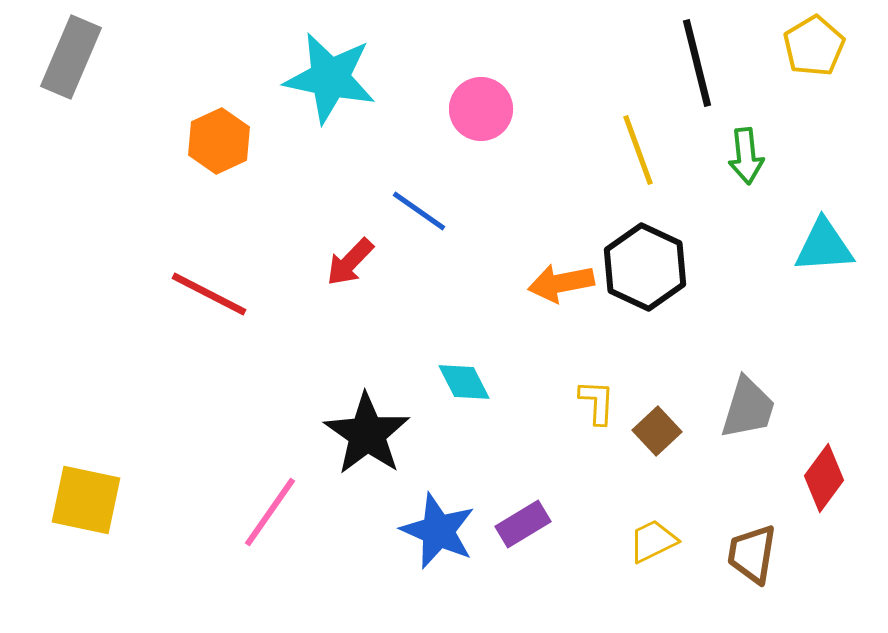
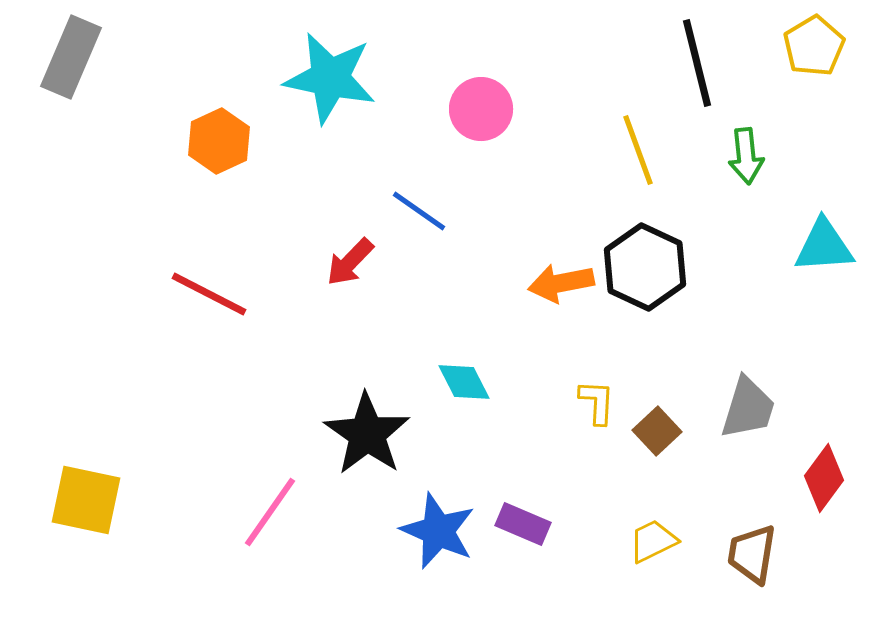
purple rectangle: rotated 54 degrees clockwise
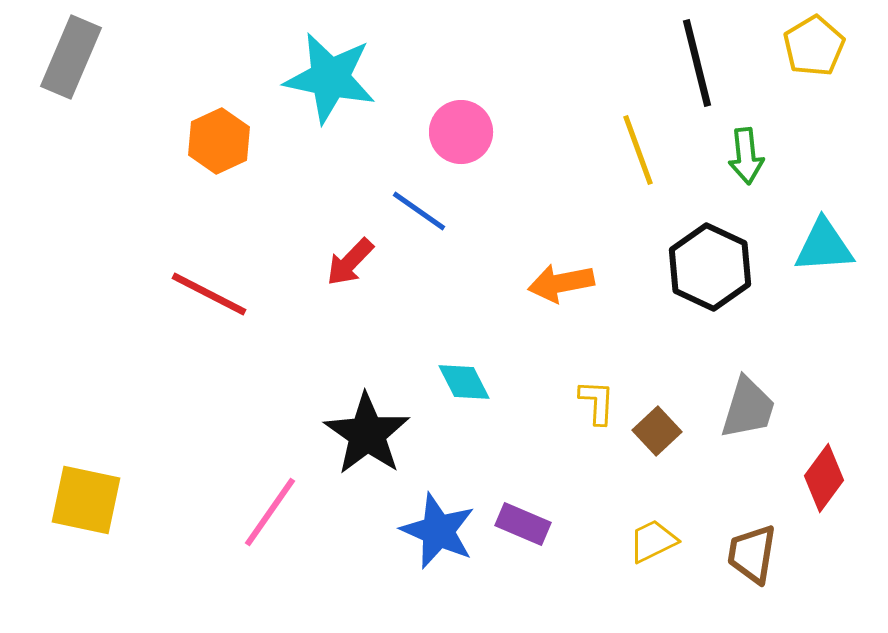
pink circle: moved 20 px left, 23 px down
black hexagon: moved 65 px right
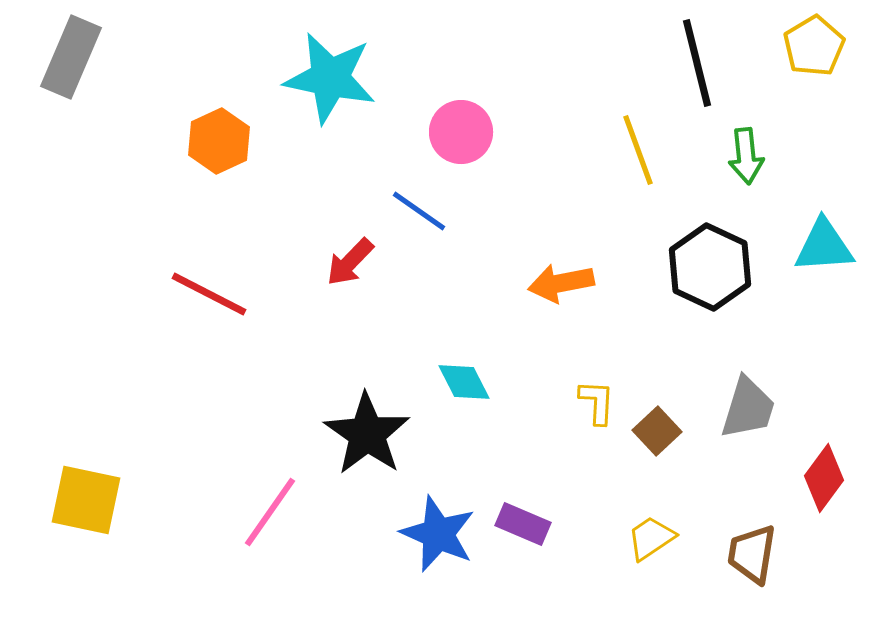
blue star: moved 3 px down
yellow trapezoid: moved 2 px left, 3 px up; rotated 8 degrees counterclockwise
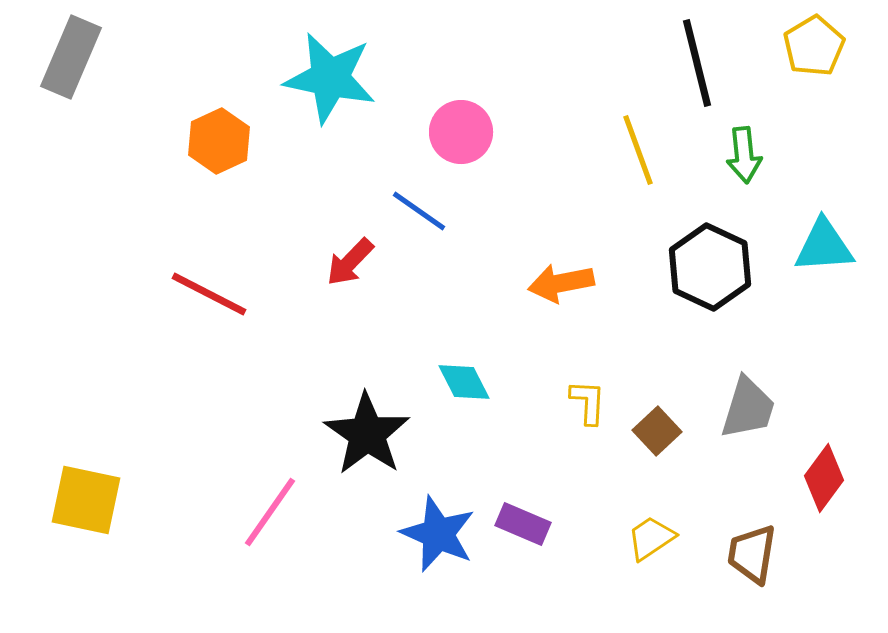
green arrow: moved 2 px left, 1 px up
yellow L-shape: moved 9 px left
